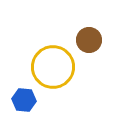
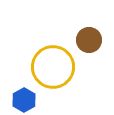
blue hexagon: rotated 25 degrees clockwise
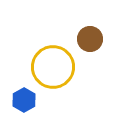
brown circle: moved 1 px right, 1 px up
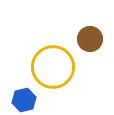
blue hexagon: rotated 15 degrees clockwise
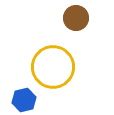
brown circle: moved 14 px left, 21 px up
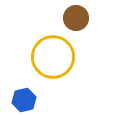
yellow circle: moved 10 px up
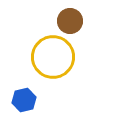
brown circle: moved 6 px left, 3 px down
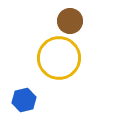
yellow circle: moved 6 px right, 1 px down
